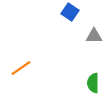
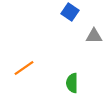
orange line: moved 3 px right
green semicircle: moved 21 px left
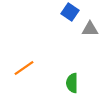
gray triangle: moved 4 px left, 7 px up
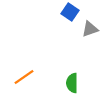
gray triangle: rotated 18 degrees counterclockwise
orange line: moved 9 px down
